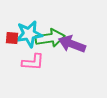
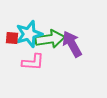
cyan star: rotated 8 degrees counterclockwise
green arrow: moved 1 px down
purple arrow: rotated 40 degrees clockwise
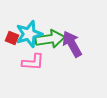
red square: rotated 16 degrees clockwise
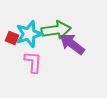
green arrow: moved 6 px right, 9 px up
purple arrow: rotated 24 degrees counterclockwise
pink L-shape: rotated 90 degrees counterclockwise
